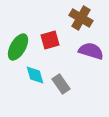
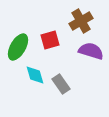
brown cross: moved 3 px down; rotated 30 degrees clockwise
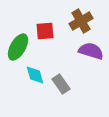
red square: moved 5 px left, 9 px up; rotated 12 degrees clockwise
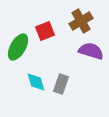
red square: rotated 18 degrees counterclockwise
cyan diamond: moved 1 px right, 7 px down
gray rectangle: rotated 54 degrees clockwise
